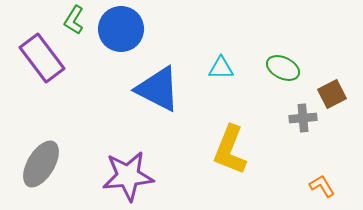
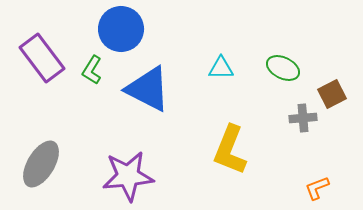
green L-shape: moved 18 px right, 50 px down
blue triangle: moved 10 px left
orange L-shape: moved 5 px left, 2 px down; rotated 80 degrees counterclockwise
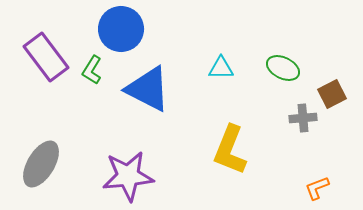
purple rectangle: moved 4 px right, 1 px up
